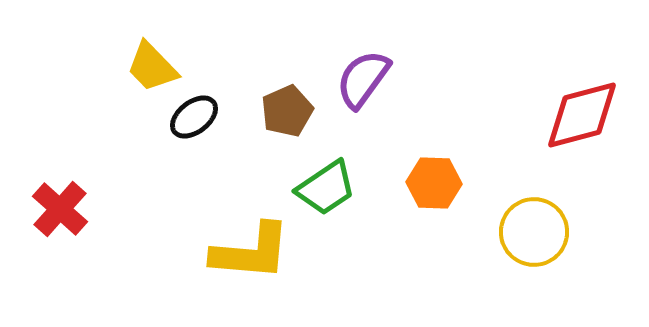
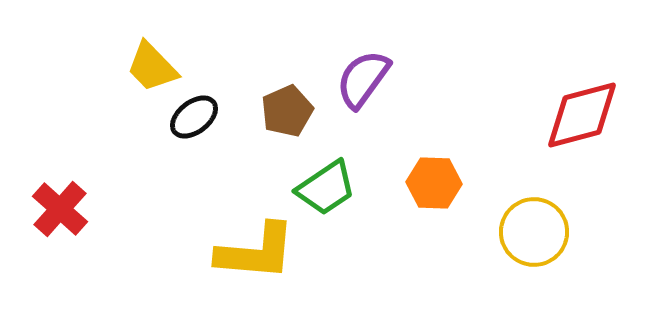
yellow L-shape: moved 5 px right
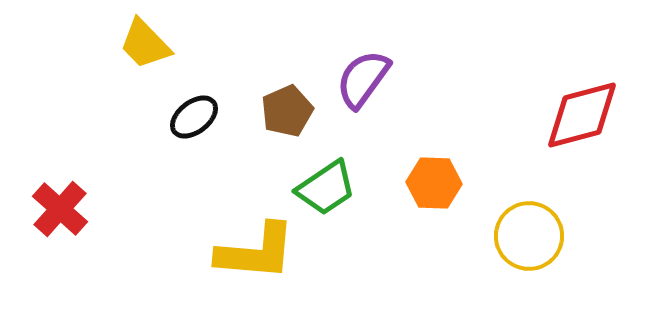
yellow trapezoid: moved 7 px left, 23 px up
yellow circle: moved 5 px left, 4 px down
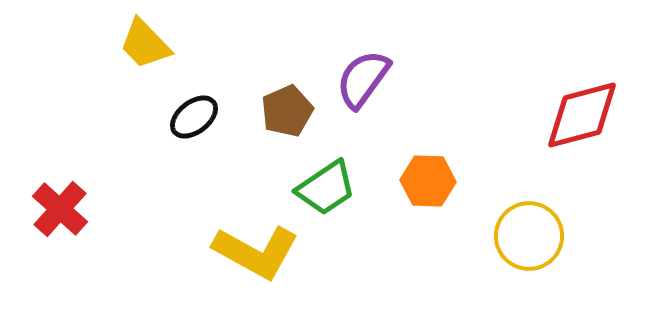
orange hexagon: moved 6 px left, 2 px up
yellow L-shape: rotated 24 degrees clockwise
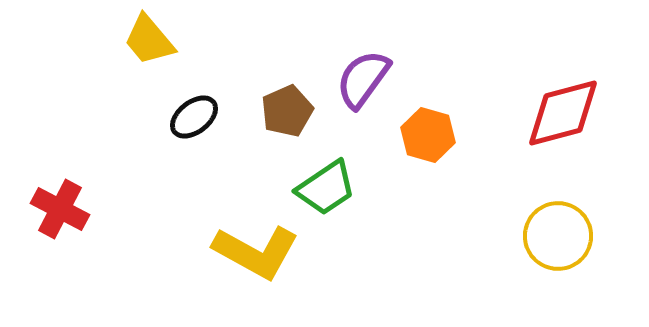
yellow trapezoid: moved 4 px right, 4 px up; rotated 4 degrees clockwise
red diamond: moved 19 px left, 2 px up
orange hexagon: moved 46 px up; rotated 14 degrees clockwise
red cross: rotated 14 degrees counterclockwise
yellow circle: moved 29 px right
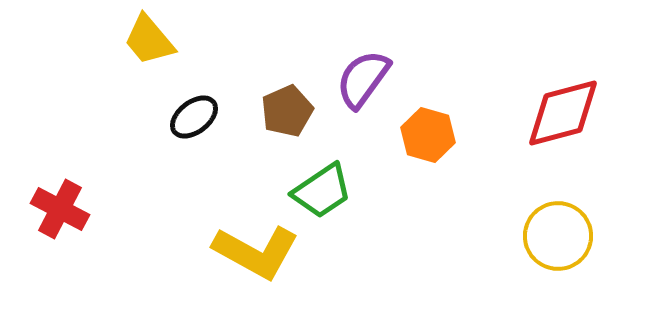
green trapezoid: moved 4 px left, 3 px down
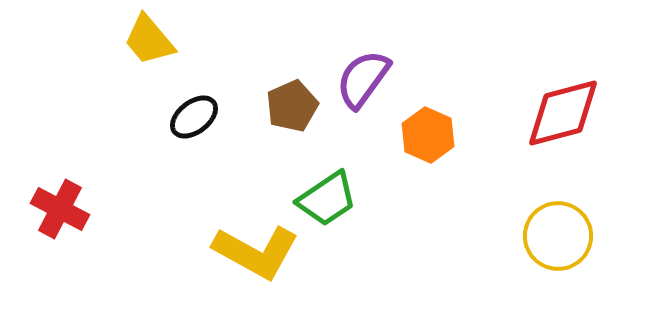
brown pentagon: moved 5 px right, 5 px up
orange hexagon: rotated 8 degrees clockwise
green trapezoid: moved 5 px right, 8 px down
